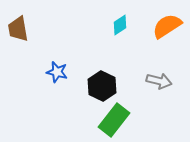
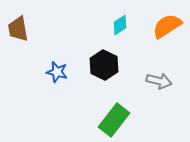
black hexagon: moved 2 px right, 21 px up
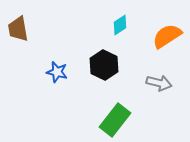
orange semicircle: moved 10 px down
gray arrow: moved 2 px down
green rectangle: moved 1 px right
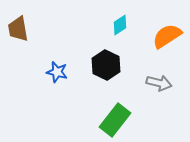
black hexagon: moved 2 px right
